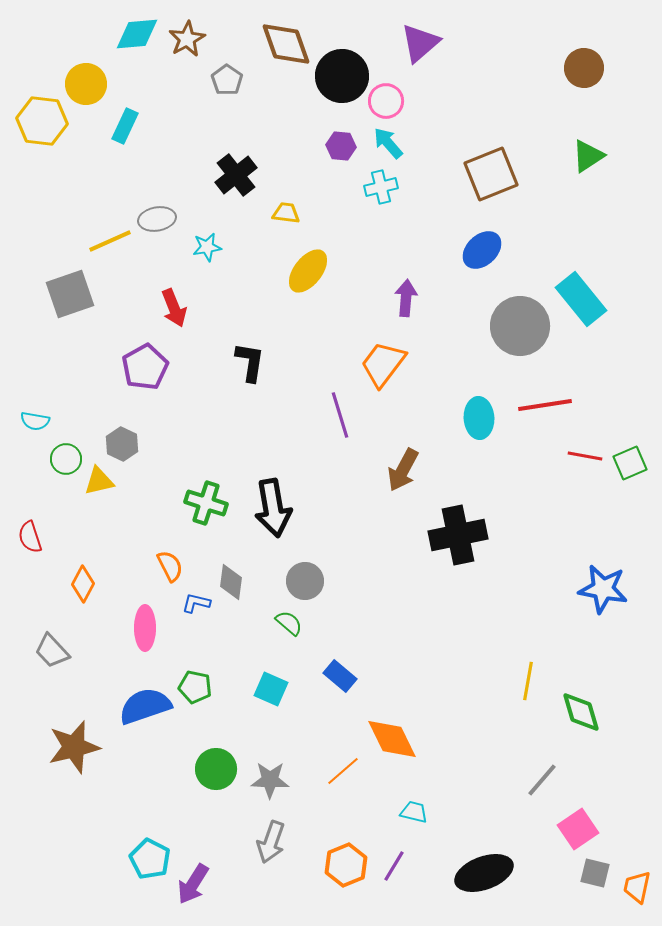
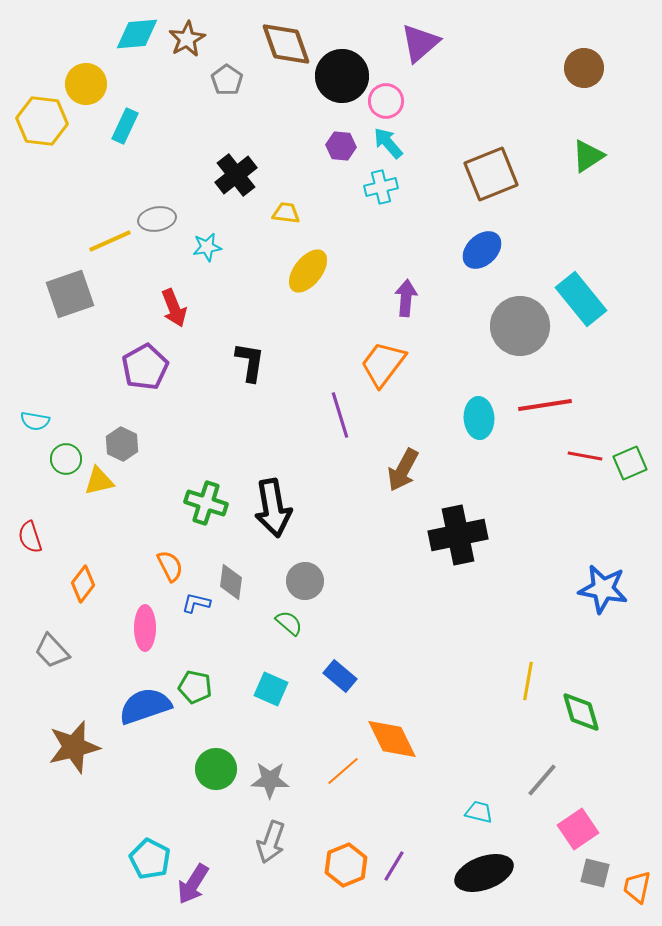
orange diamond at (83, 584): rotated 9 degrees clockwise
cyan trapezoid at (414, 812): moved 65 px right
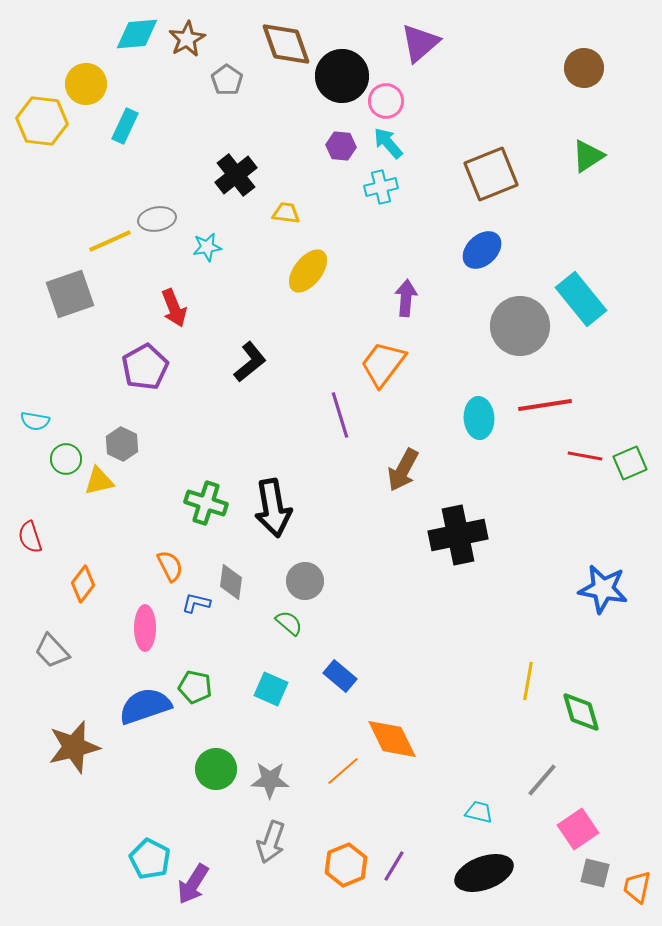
black L-shape at (250, 362): rotated 42 degrees clockwise
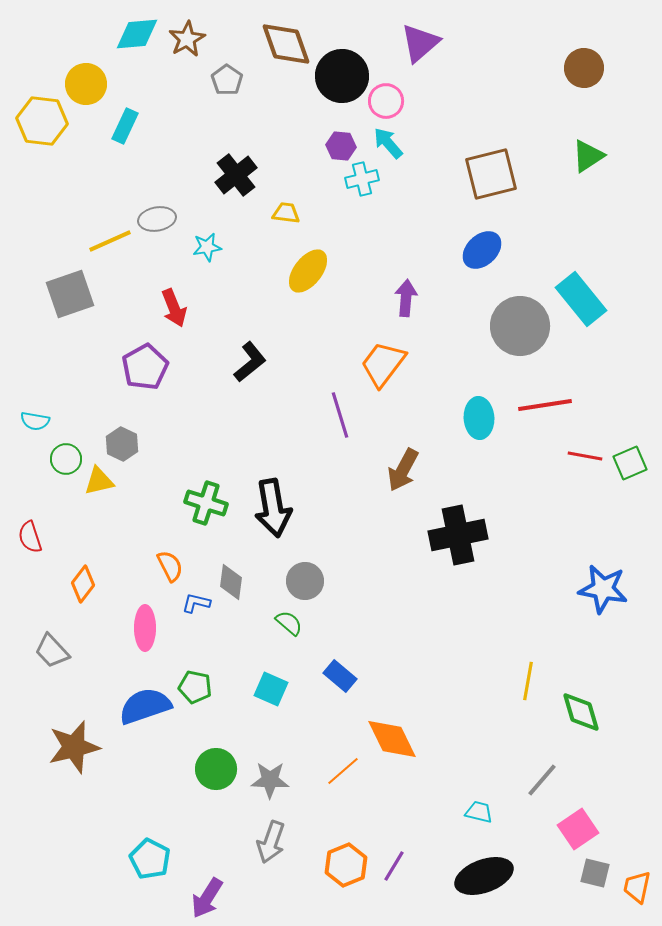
brown square at (491, 174): rotated 8 degrees clockwise
cyan cross at (381, 187): moved 19 px left, 8 px up
black ellipse at (484, 873): moved 3 px down
purple arrow at (193, 884): moved 14 px right, 14 px down
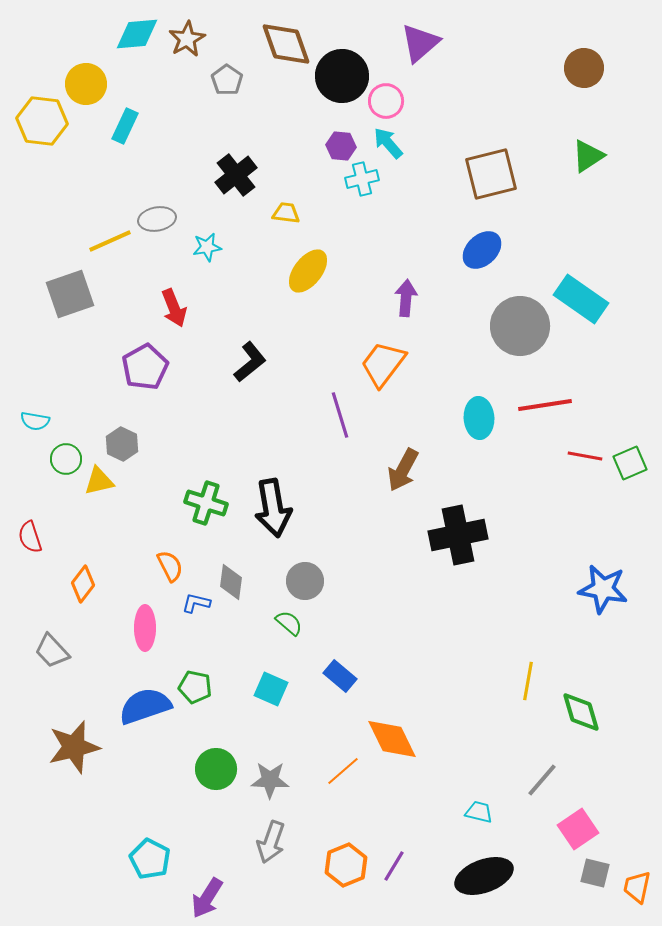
cyan rectangle at (581, 299): rotated 16 degrees counterclockwise
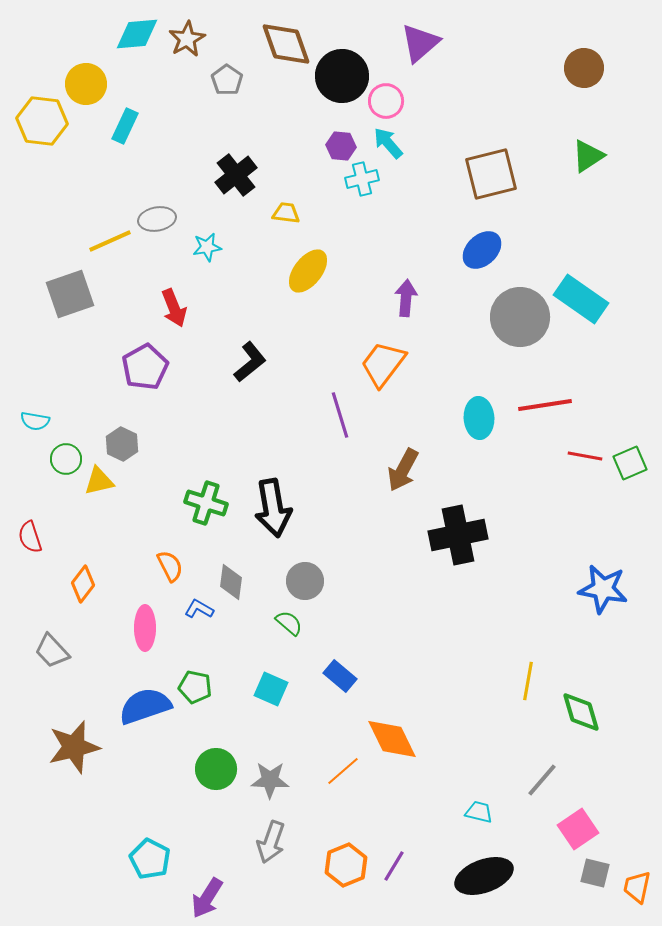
gray circle at (520, 326): moved 9 px up
blue L-shape at (196, 603): moved 3 px right, 6 px down; rotated 16 degrees clockwise
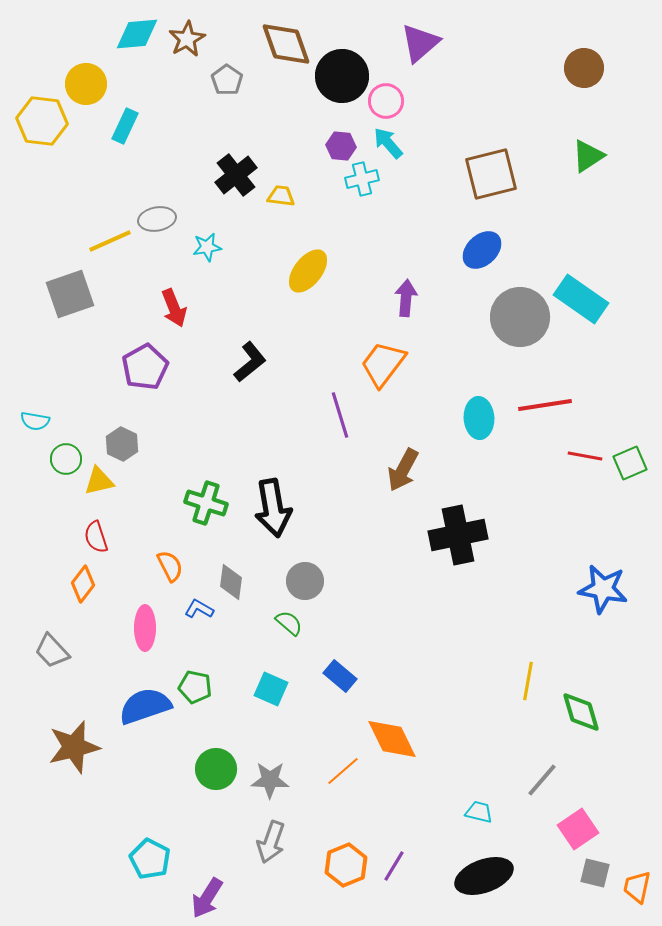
yellow trapezoid at (286, 213): moved 5 px left, 17 px up
red semicircle at (30, 537): moved 66 px right
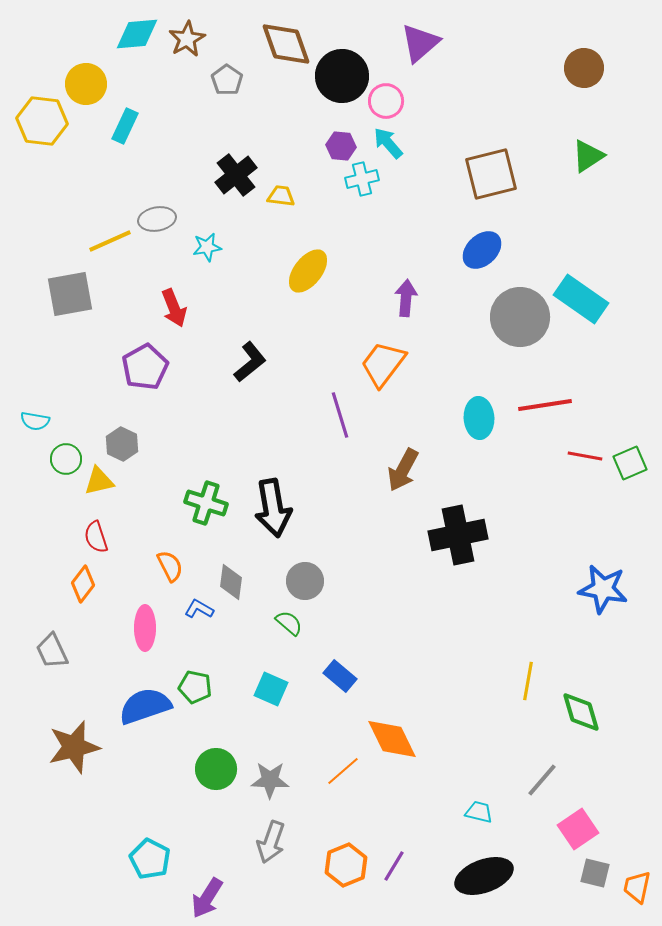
gray square at (70, 294): rotated 9 degrees clockwise
gray trapezoid at (52, 651): rotated 18 degrees clockwise
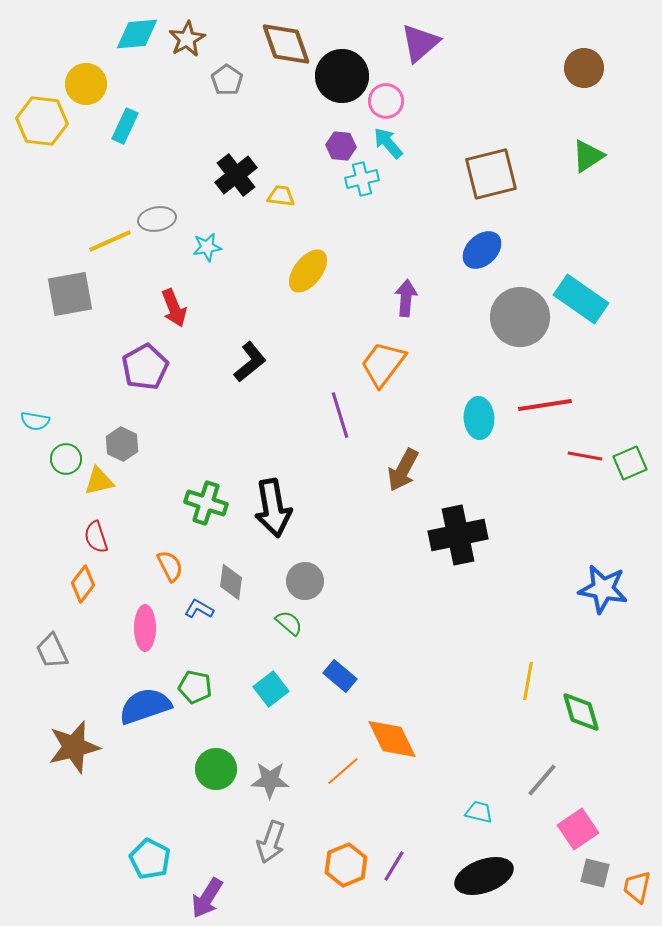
cyan square at (271, 689): rotated 28 degrees clockwise
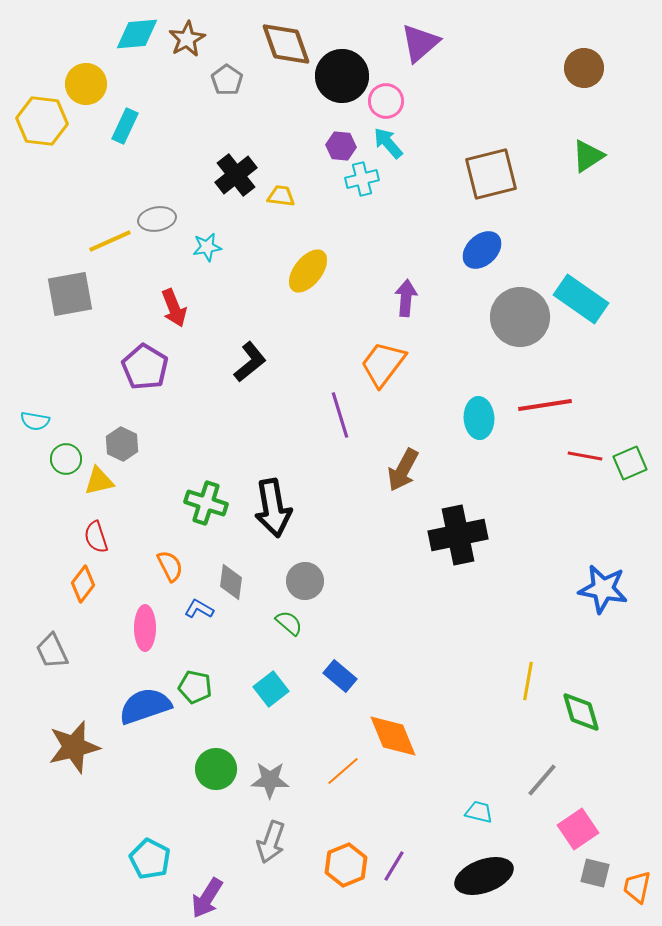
purple pentagon at (145, 367): rotated 12 degrees counterclockwise
orange diamond at (392, 739): moved 1 px right, 3 px up; rotated 4 degrees clockwise
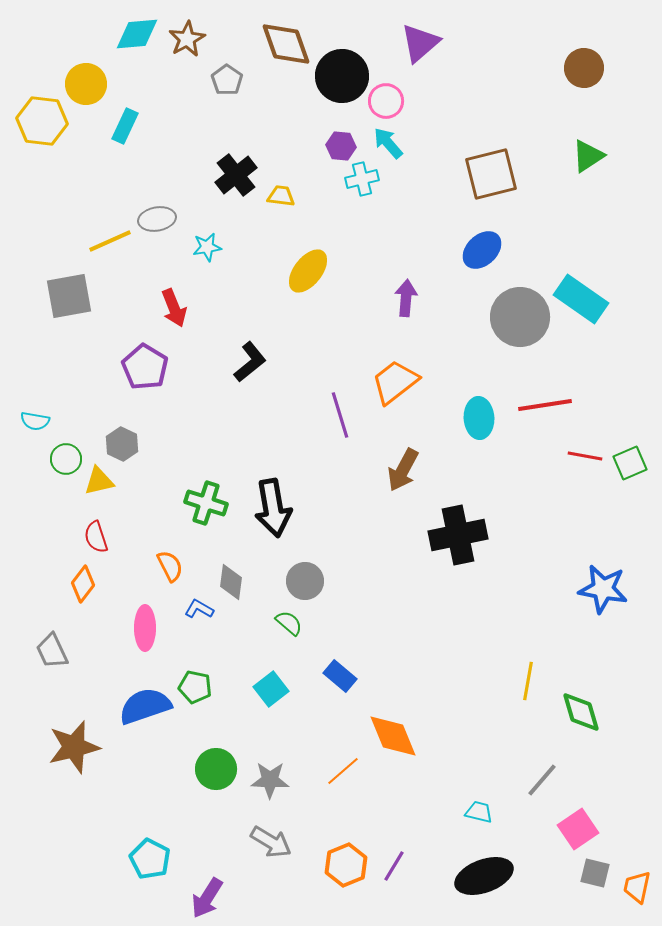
gray square at (70, 294): moved 1 px left, 2 px down
orange trapezoid at (383, 364): moved 12 px right, 18 px down; rotated 15 degrees clockwise
gray arrow at (271, 842): rotated 78 degrees counterclockwise
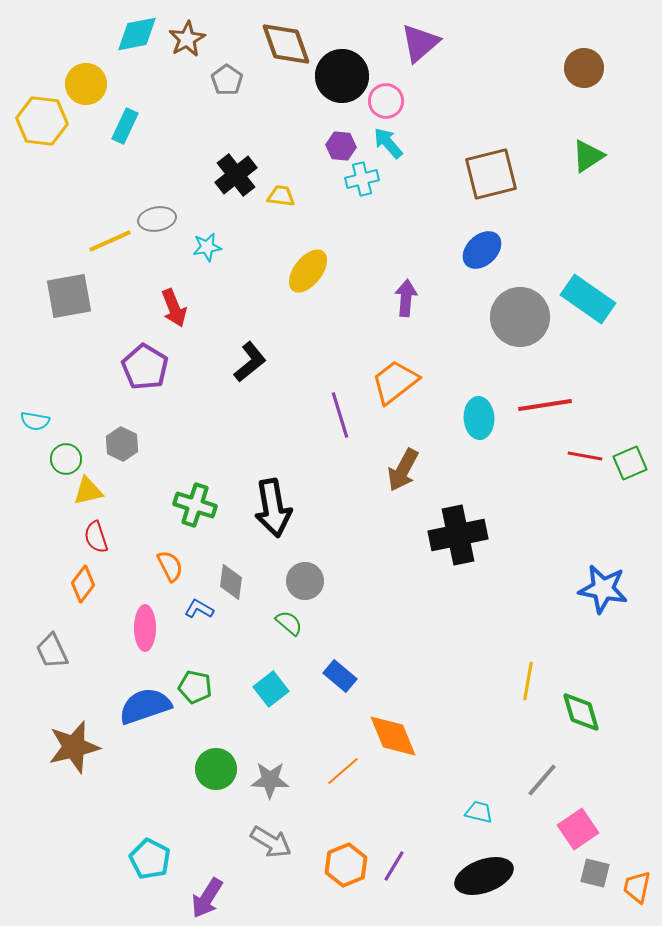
cyan diamond at (137, 34): rotated 6 degrees counterclockwise
cyan rectangle at (581, 299): moved 7 px right
yellow triangle at (99, 481): moved 11 px left, 10 px down
green cross at (206, 503): moved 11 px left, 2 px down
